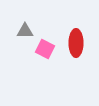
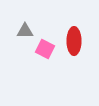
red ellipse: moved 2 px left, 2 px up
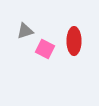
gray triangle: rotated 18 degrees counterclockwise
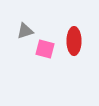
pink square: rotated 12 degrees counterclockwise
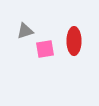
pink square: rotated 24 degrees counterclockwise
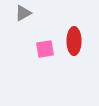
gray triangle: moved 2 px left, 18 px up; rotated 12 degrees counterclockwise
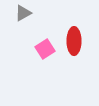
pink square: rotated 24 degrees counterclockwise
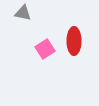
gray triangle: rotated 42 degrees clockwise
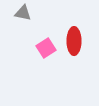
pink square: moved 1 px right, 1 px up
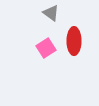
gray triangle: moved 28 px right; rotated 24 degrees clockwise
